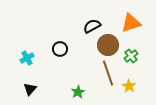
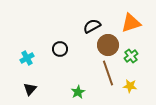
yellow star: moved 1 px right; rotated 24 degrees counterclockwise
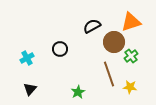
orange triangle: moved 1 px up
brown circle: moved 6 px right, 3 px up
brown line: moved 1 px right, 1 px down
yellow star: moved 1 px down
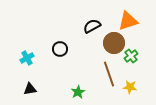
orange triangle: moved 3 px left, 1 px up
brown circle: moved 1 px down
black triangle: rotated 40 degrees clockwise
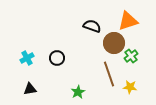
black semicircle: rotated 48 degrees clockwise
black circle: moved 3 px left, 9 px down
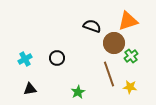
cyan cross: moved 2 px left, 1 px down
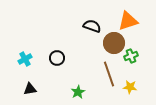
green cross: rotated 16 degrees clockwise
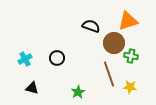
black semicircle: moved 1 px left
green cross: rotated 32 degrees clockwise
black triangle: moved 2 px right, 1 px up; rotated 24 degrees clockwise
